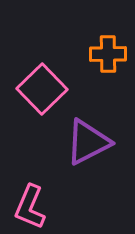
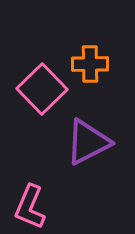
orange cross: moved 18 px left, 10 px down
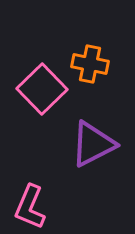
orange cross: rotated 12 degrees clockwise
purple triangle: moved 5 px right, 2 px down
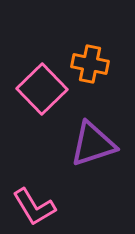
purple triangle: rotated 9 degrees clockwise
pink L-shape: moved 4 px right; rotated 54 degrees counterclockwise
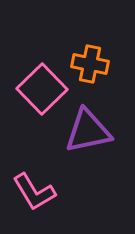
purple triangle: moved 5 px left, 13 px up; rotated 6 degrees clockwise
pink L-shape: moved 15 px up
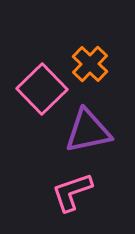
orange cross: rotated 33 degrees clockwise
pink L-shape: moved 38 px right; rotated 102 degrees clockwise
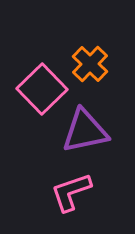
purple triangle: moved 3 px left
pink L-shape: moved 1 px left
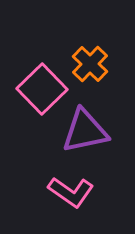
pink L-shape: rotated 126 degrees counterclockwise
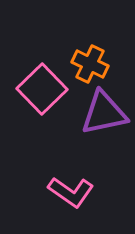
orange cross: rotated 18 degrees counterclockwise
purple triangle: moved 19 px right, 18 px up
